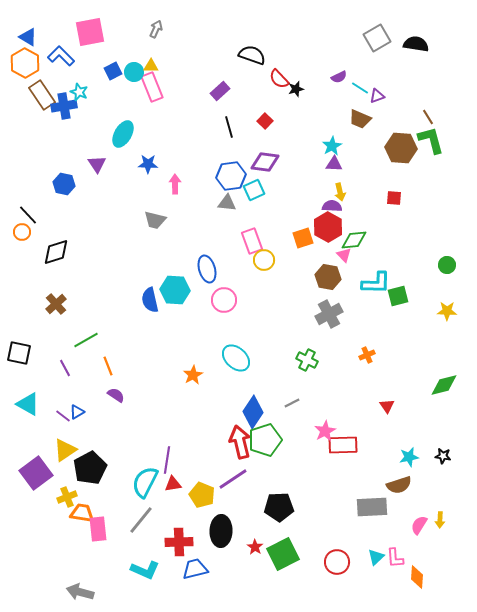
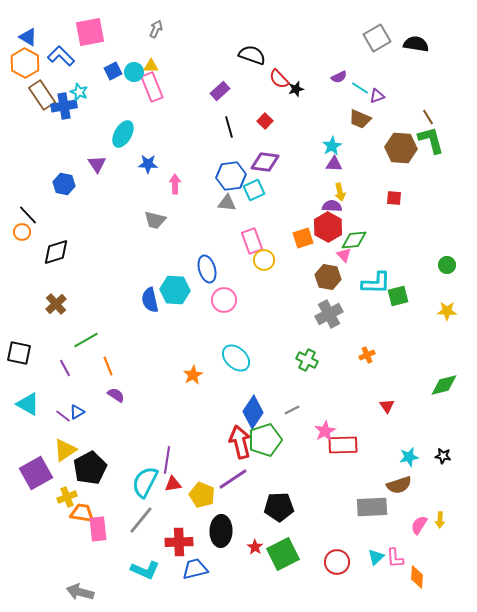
gray line at (292, 403): moved 7 px down
purple square at (36, 473): rotated 8 degrees clockwise
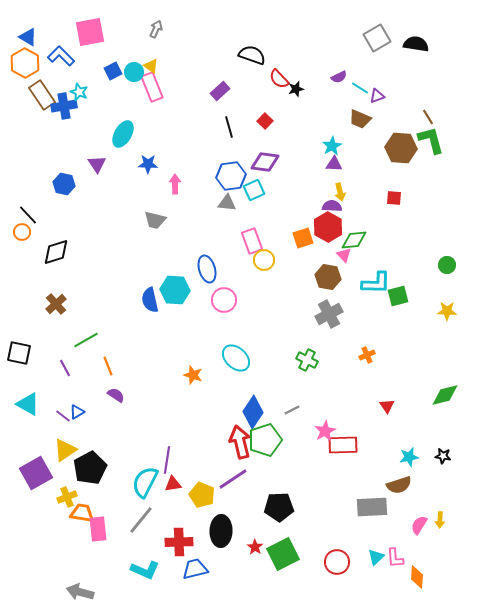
yellow triangle at (151, 66): rotated 35 degrees clockwise
orange star at (193, 375): rotated 24 degrees counterclockwise
green diamond at (444, 385): moved 1 px right, 10 px down
